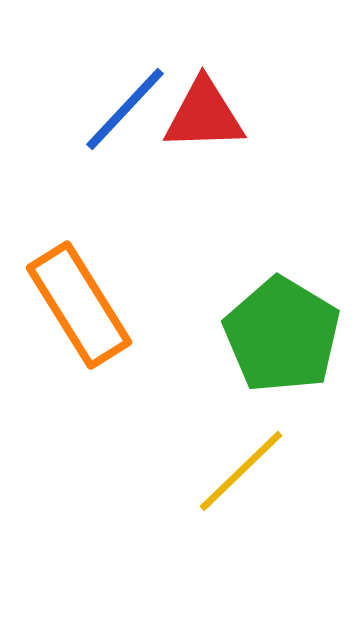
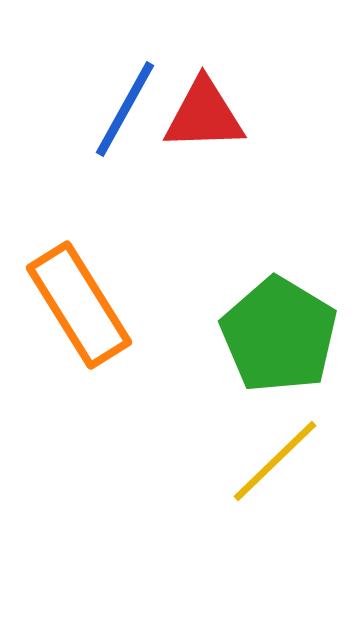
blue line: rotated 14 degrees counterclockwise
green pentagon: moved 3 px left
yellow line: moved 34 px right, 10 px up
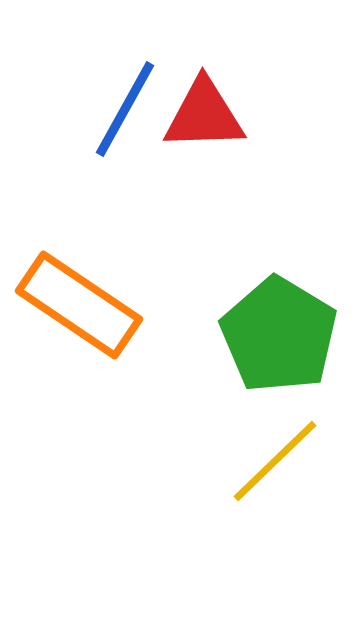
orange rectangle: rotated 24 degrees counterclockwise
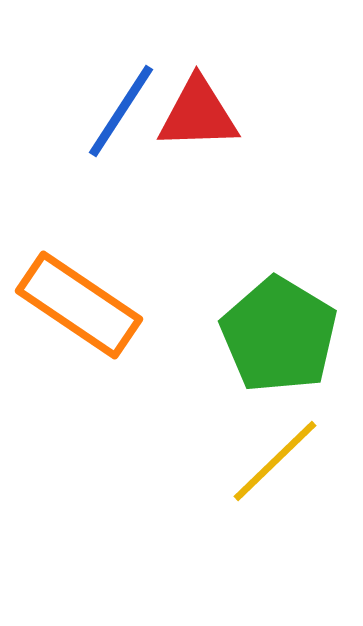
blue line: moved 4 px left, 2 px down; rotated 4 degrees clockwise
red triangle: moved 6 px left, 1 px up
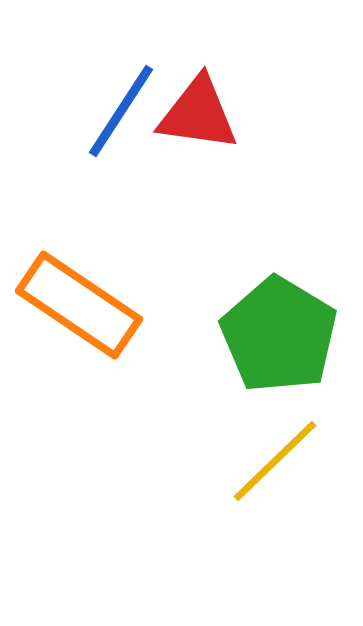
red triangle: rotated 10 degrees clockwise
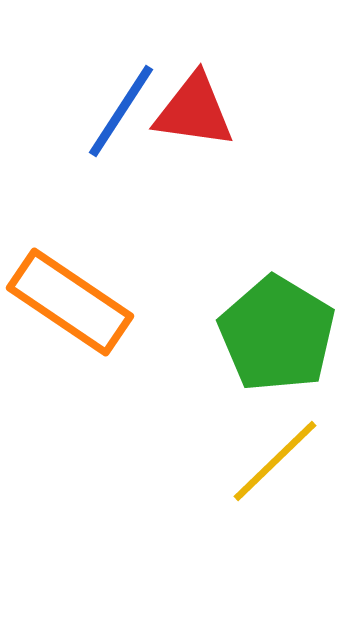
red triangle: moved 4 px left, 3 px up
orange rectangle: moved 9 px left, 3 px up
green pentagon: moved 2 px left, 1 px up
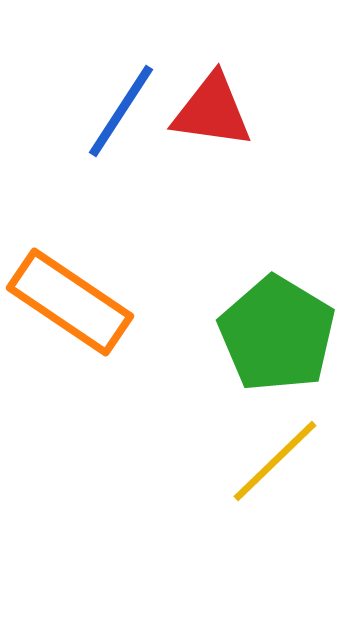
red triangle: moved 18 px right
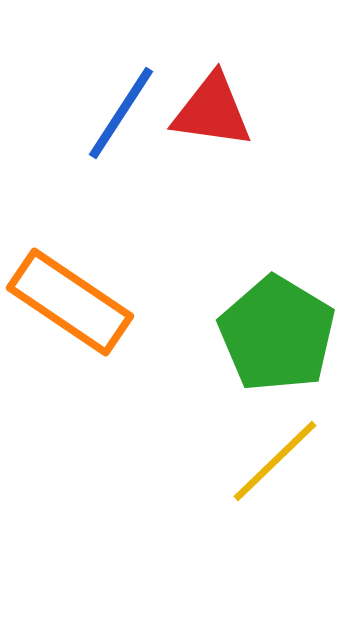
blue line: moved 2 px down
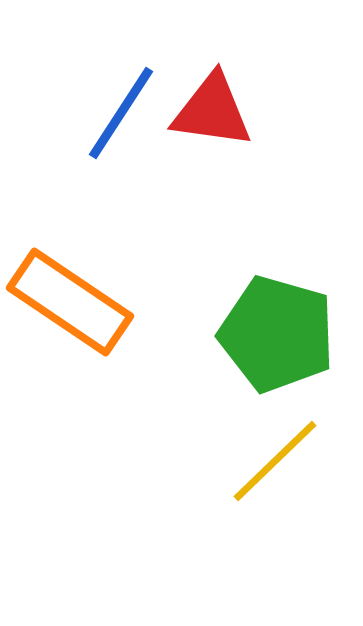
green pentagon: rotated 15 degrees counterclockwise
